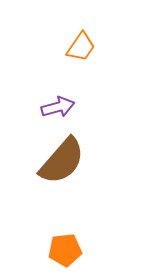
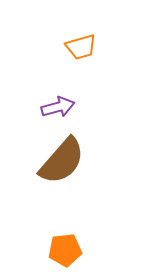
orange trapezoid: rotated 40 degrees clockwise
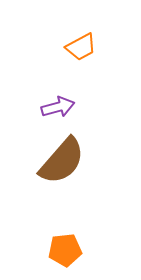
orange trapezoid: rotated 12 degrees counterclockwise
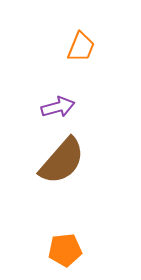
orange trapezoid: rotated 40 degrees counterclockwise
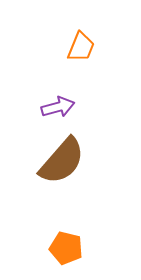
orange pentagon: moved 1 px right, 2 px up; rotated 20 degrees clockwise
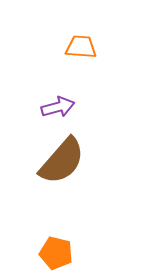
orange trapezoid: rotated 108 degrees counterclockwise
orange pentagon: moved 10 px left, 5 px down
